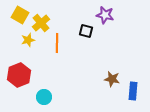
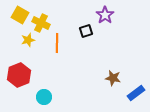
purple star: rotated 24 degrees clockwise
yellow cross: rotated 24 degrees counterclockwise
black square: rotated 32 degrees counterclockwise
brown star: moved 1 px right, 1 px up
blue rectangle: moved 3 px right, 2 px down; rotated 48 degrees clockwise
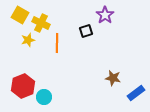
red hexagon: moved 4 px right, 11 px down
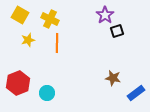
yellow cross: moved 9 px right, 4 px up
black square: moved 31 px right
red hexagon: moved 5 px left, 3 px up
cyan circle: moved 3 px right, 4 px up
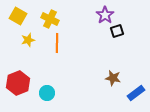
yellow square: moved 2 px left, 1 px down
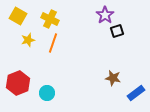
orange line: moved 4 px left; rotated 18 degrees clockwise
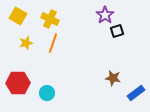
yellow star: moved 2 px left, 3 px down
red hexagon: rotated 20 degrees clockwise
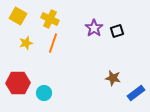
purple star: moved 11 px left, 13 px down
cyan circle: moved 3 px left
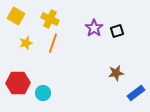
yellow square: moved 2 px left
brown star: moved 3 px right, 5 px up; rotated 21 degrees counterclockwise
cyan circle: moved 1 px left
